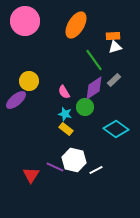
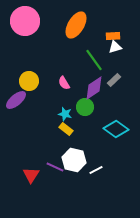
pink semicircle: moved 9 px up
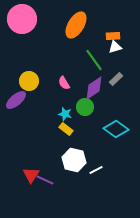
pink circle: moved 3 px left, 2 px up
gray rectangle: moved 2 px right, 1 px up
purple line: moved 10 px left, 13 px down
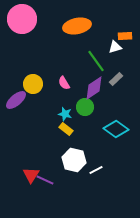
orange ellipse: moved 1 px right, 1 px down; rotated 48 degrees clockwise
orange rectangle: moved 12 px right
green line: moved 2 px right, 1 px down
yellow circle: moved 4 px right, 3 px down
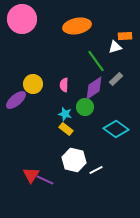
pink semicircle: moved 2 px down; rotated 32 degrees clockwise
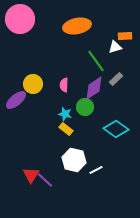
pink circle: moved 2 px left
purple line: rotated 18 degrees clockwise
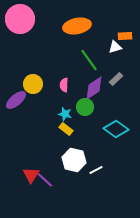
green line: moved 7 px left, 1 px up
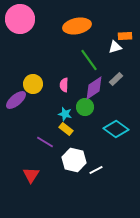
purple line: moved 38 px up; rotated 12 degrees counterclockwise
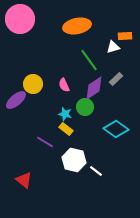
white triangle: moved 2 px left
pink semicircle: rotated 24 degrees counterclockwise
white line: moved 1 px down; rotated 64 degrees clockwise
red triangle: moved 7 px left, 5 px down; rotated 24 degrees counterclockwise
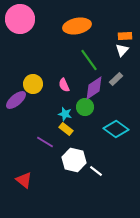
white triangle: moved 9 px right, 3 px down; rotated 32 degrees counterclockwise
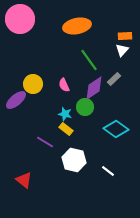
gray rectangle: moved 2 px left
white line: moved 12 px right
